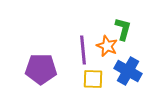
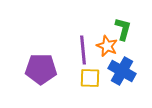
blue cross: moved 6 px left
yellow square: moved 3 px left, 1 px up
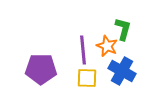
yellow square: moved 3 px left
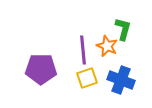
blue cross: moved 1 px left, 9 px down; rotated 8 degrees counterclockwise
yellow square: rotated 20 degrees counterclockwise
